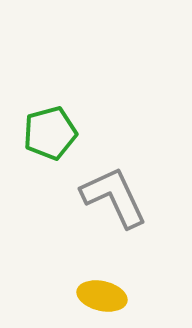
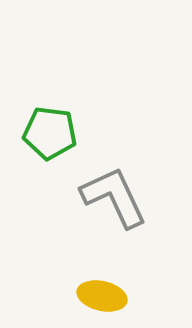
green pentagon: rotated 22 degrees clockwise
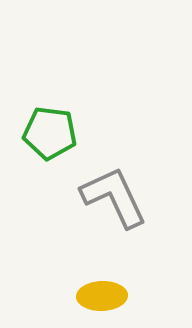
yellow ellipse: rotated 15 degrees counterclockwise
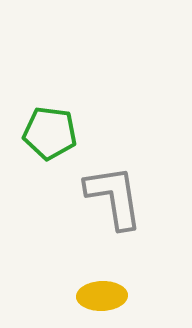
gray L-shape: rotated 16 degrees clockwise
